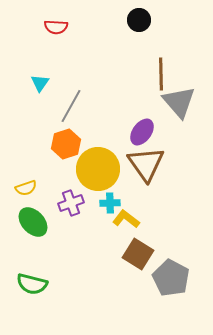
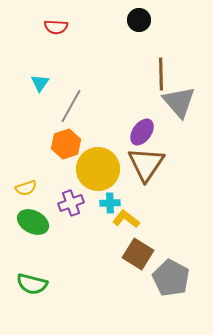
brown triangle: rotated 9 degrees clockwise
green ellipse: rotated 20 degrees counterclockwise
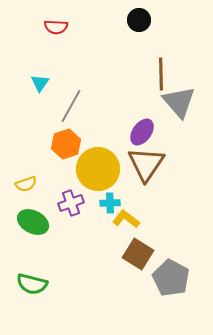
yellow semicircle: moved 4 px up
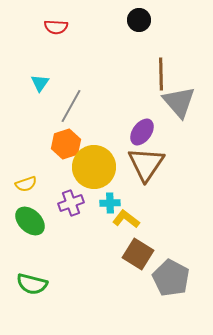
yellow circle: moved 4 px left, 2 px up
green ellipse: moved 3 px left, 1 px up; rotated 16 degrees clockwise
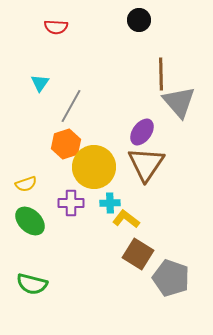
purple cross: rotated 20 degrees clockwise
gray pentagon: rotated 9 degrees counterclockwise
